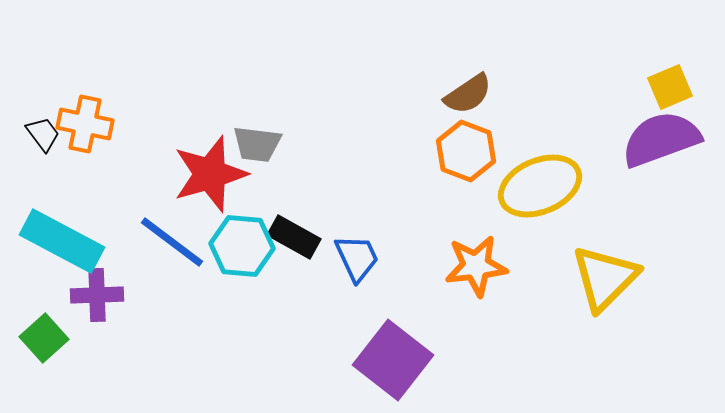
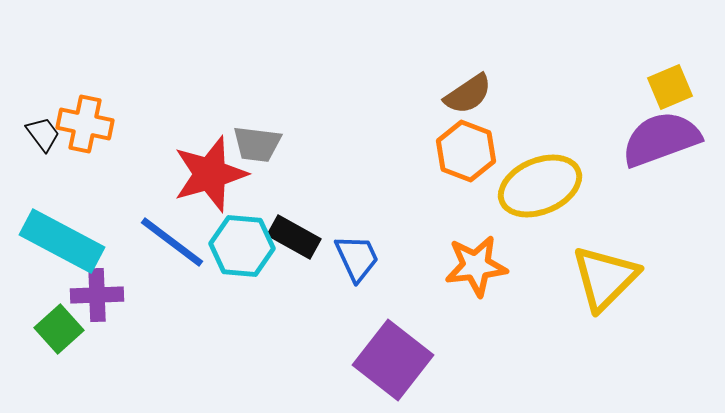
green square: moved 15 px right, 9 px up
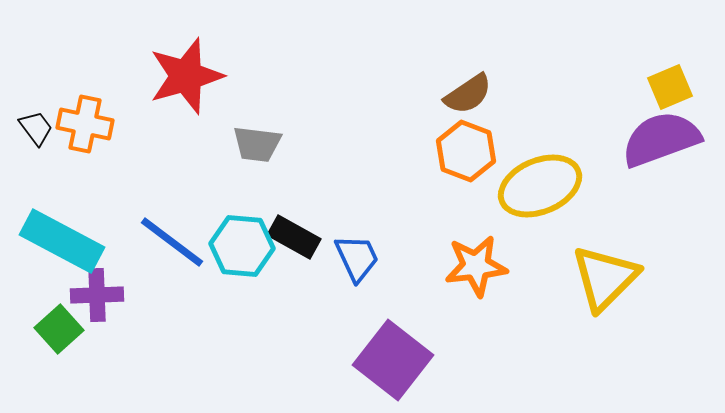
black trapezoid: moved 7 px left, 6 px up
red star: moved 24 px left, 98 px up
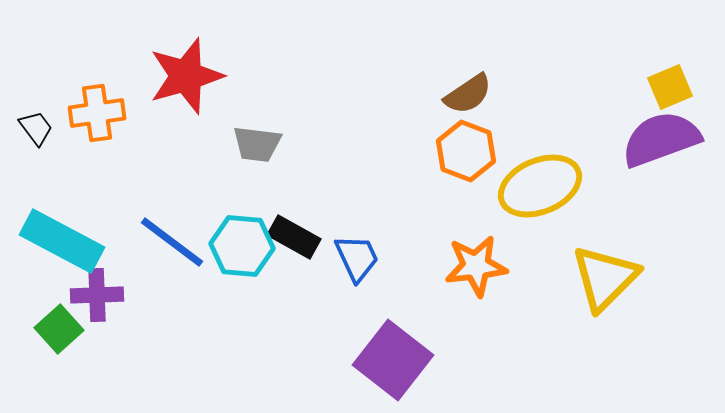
orange cross: moved 12 px right, 11 px up; rotated 20 degrees counterclockwise
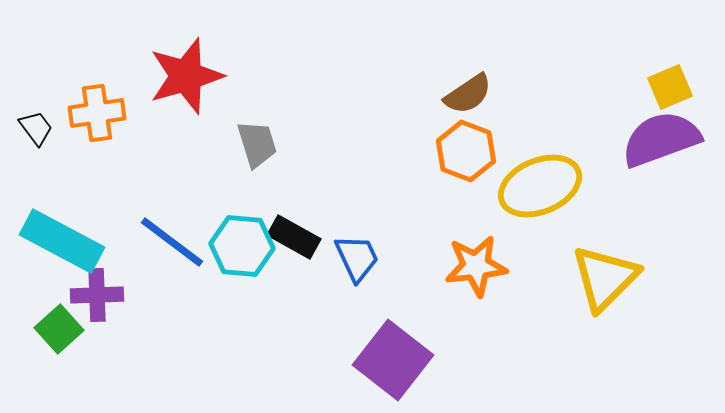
gray trapezoid: rotated 114 degrees counterclockwise
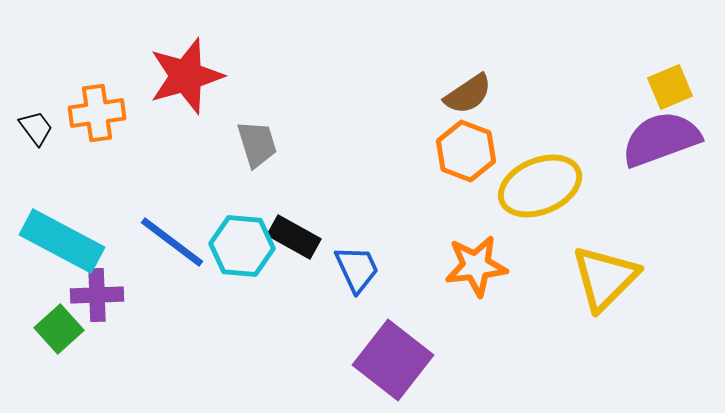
blue trapezoid: moved 11 px down
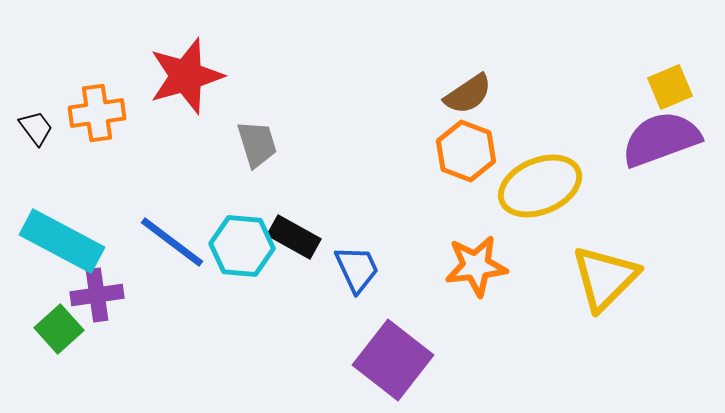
purple cross: rotated 6 degrees counterclockwise
